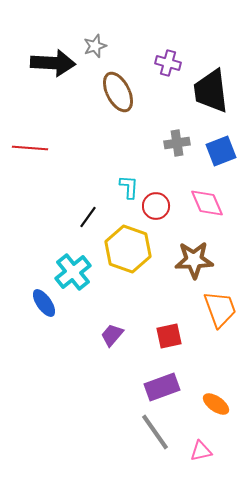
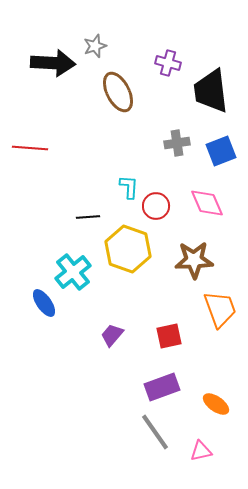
black line: rotated 50 degrees clockwise
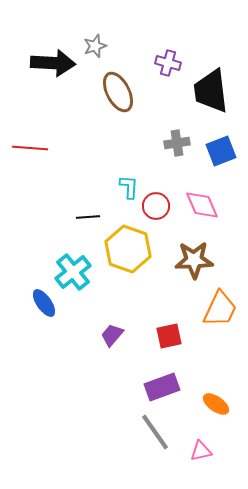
pink diamond: moved 5 px left, 2 px down
orange trapezoid: rotated 45 degrees clockwise
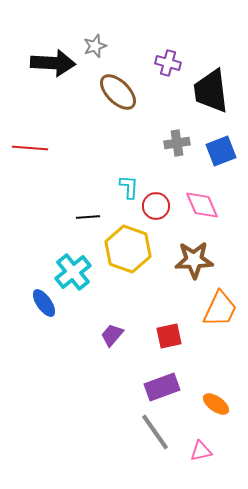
brown ellipse: rotated 18 degrees counterclockwise
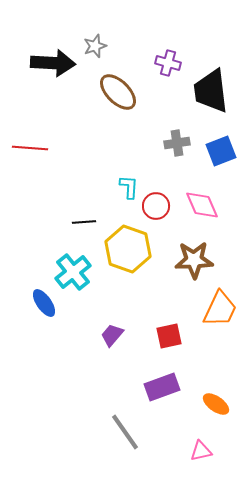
black line: moved 4 px left, 5 px down
gray line: moved 30 px left
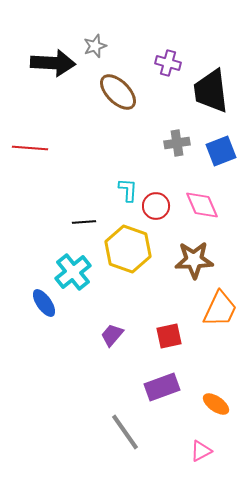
cyan L-shape: moved 1 px left, 3 px down
pink triangle: rotated 15 degrees counterclockwise
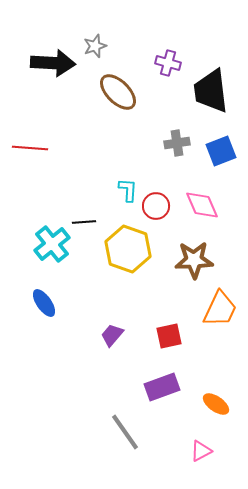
cyan cross: moved 21 px left, 28 px up
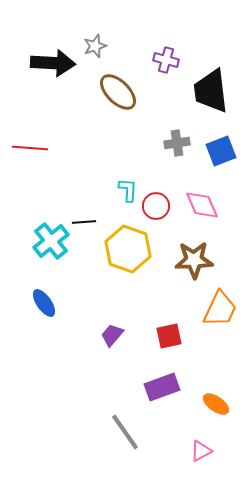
purple cross: moved 2 px left, 3 px up
cyan cross: moved 1 px left, 3 px up
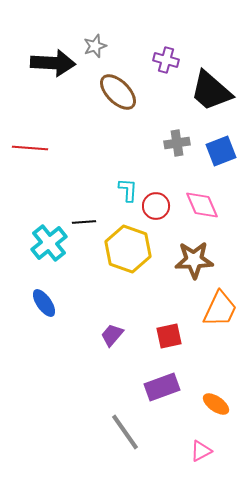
black trapezoid: rotated 42 degrees counterclockwise
cyan cross: moved 2 px left, 2 px down
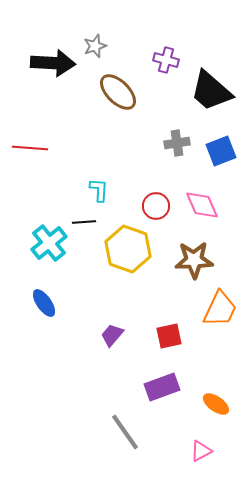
cyan L-shape: moved 29 px left
